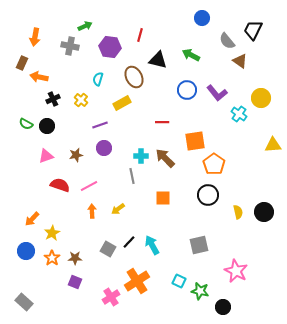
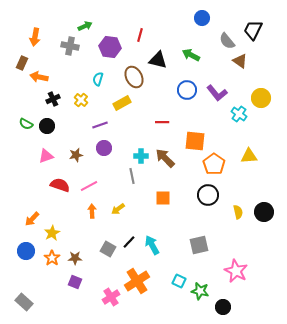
orange square at (195, 141): rotated 15 degrees clockwise
yellow triangle at (273, 145): moved 24 px left, 11 px down
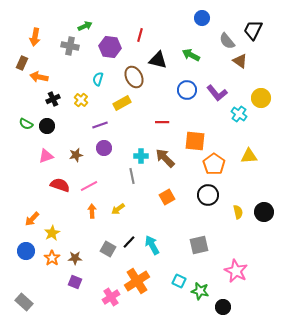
orange square at (163, 198): moved 4 px right, 1 px up; rotated 28 degrees counterclockwise
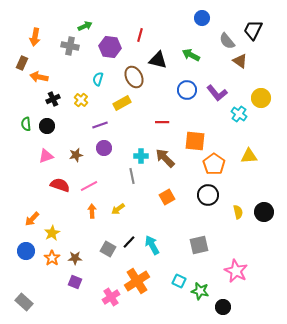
green semicircle at (26, 124): rotated 56 degrees clockwise
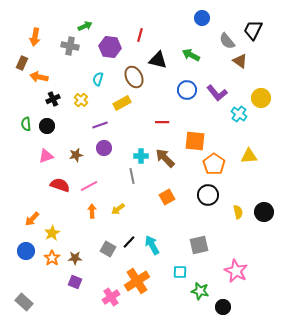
cyan square at (179, 281): moved 1 px right, 9 px up; rotated 24 degrees counterclockwise
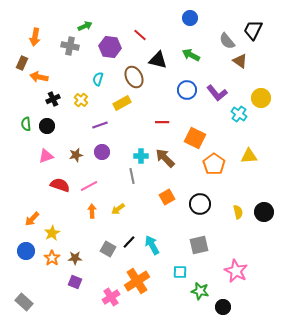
blue circle at (202, 18): moved 12 px left
red line at (140, 35): rotated 64 degrees counterclockwise
orange square at (195, 141): moved 3 px up; rotated 20 degrees clockwise
purple circle at (104, 148): moved 2 px left, 4 px down
black circle at (208, 195): moved 8 px left, 9 px down
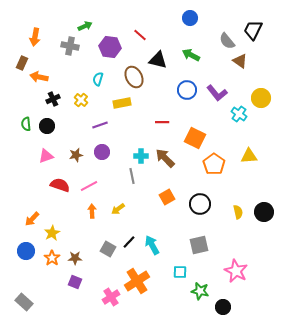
yellow rectangle at (122, 103): rotated 18 degrees clockwise
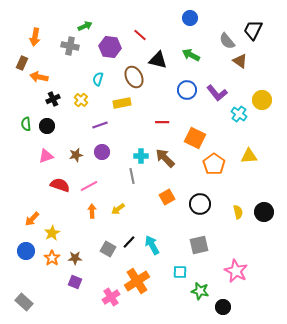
yellow circle at (261, 98): moved 1 px right, 2 px down
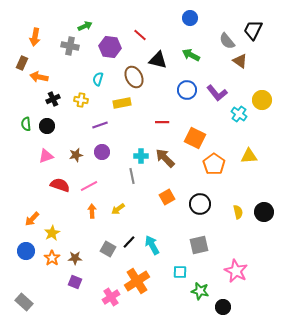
yellow cross at (81, 100): rotated 32 degrees counterclockwise
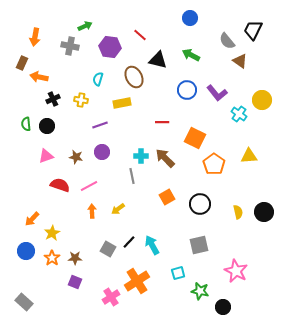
brown star at (76, 155): moved 2 px down; rotated 24 degrees clockwise
cyan square at (180, 272): moved 2 px left, 1 px down; rotated 16 degrees counterclockwise
